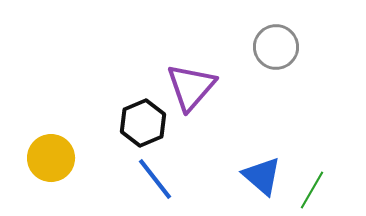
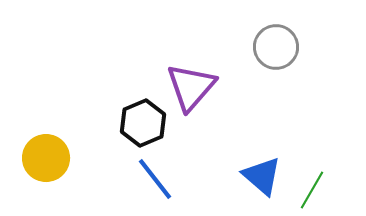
yellow circle: moved 5 px left
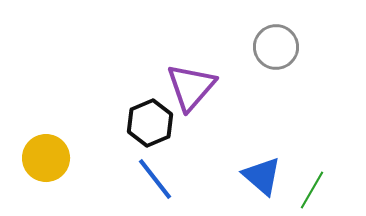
black hexagon: moved 7 px right
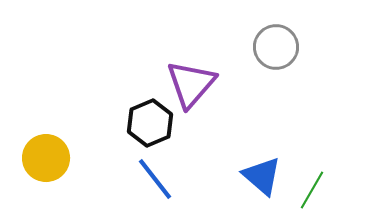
purple triangle: moved 3 px up
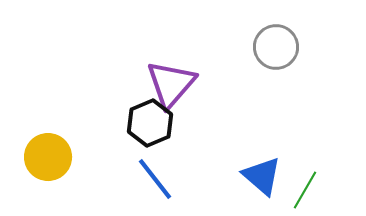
purple triangle: moved 20 px left
yellow circle: moved 2 px right, 1 px up
green line: moved 7 px left
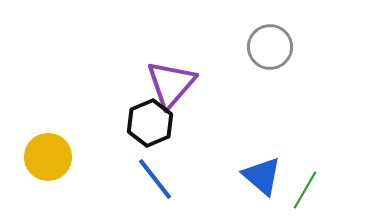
gray circle: moved 6 px left
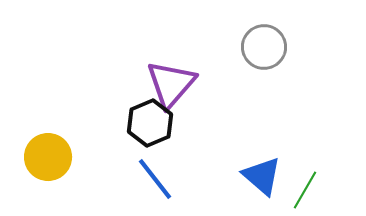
gray circle: moved 6 px left
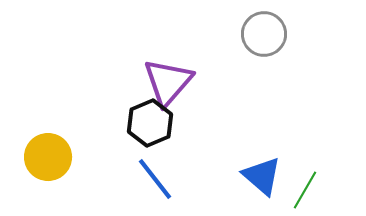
gray circle: moved 13 px up
purple triangle: moved 3 px left, 2 px up
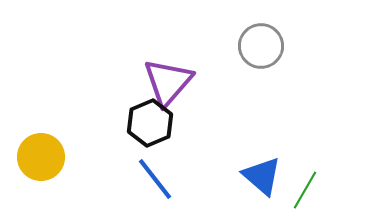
gray circle: moved 3 px left, 12 px down
yellow circle: moved 7 px left
